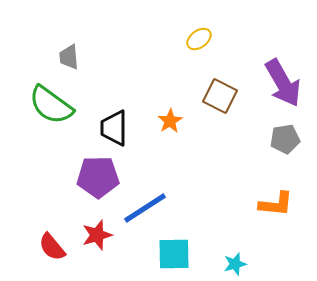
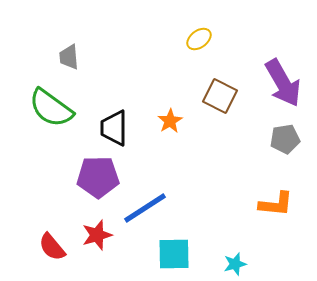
green semicircle: moved 3 px down
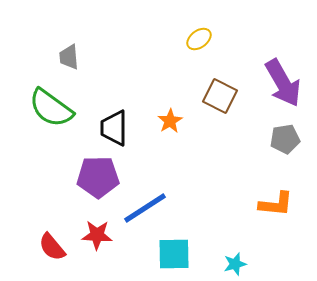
red star: rotated 20 degrees clockwise
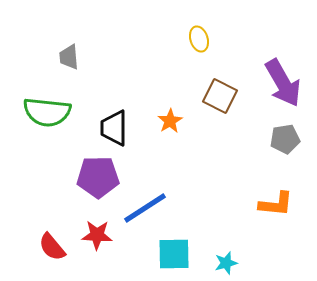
yellow ellipse: rotated 70 degrees counterclockwise
green semicircle: moved 4 px left, 4 px down; rotated 30 degrees counterclockwise
cyan star: moved 9 px left, 1 px up
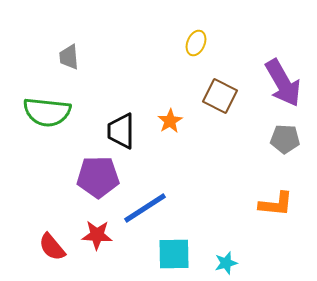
yellow ellipse: moved 3 px left, 4 px down; rotated 40 degrees clockwise
black trapezoid: moved 7 px right, 3 px down
gray pentagon: rotated 12 degrees clockwise
